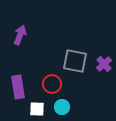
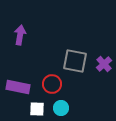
purple arrow: rotated 12 degrees counterclockwise
purple rectangle: rotated 70 degrees counterclockwise
cyan circle: moved 1 px left, 1 px down
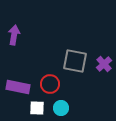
purple arrow: moved 6 px left
red circle: moved 2 px left
white square: moved 1 px up
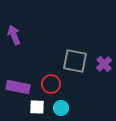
purple arrow: rotated 30 degrees counterclockwise
red circle: moved 1 px right
white square: moved 1 px up
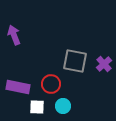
cyan circle: moved 2 px right, 2 px up
